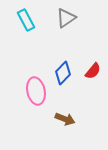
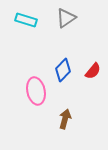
cyan rectangle: rotated 45 degrees counterclockwise
blue diamond: moved 3 px up
brown arrow: rotated 96 degrees counterclockwise
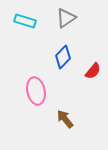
cyan rectangle: moved 1 px left, 1 px down
blue diamond: moved 13 px up
brown arrow: rotated 54 degrees counterclockwise
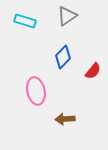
gray triangle: moved 1 px right, 2 px up
brown arrow: rotated 54 degrees counterclockwise
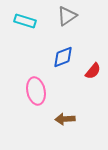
blue diamond: rotated 25 degrees clockwise
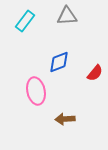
gray triangle: rotated 30 degrees clockwise
cyan rectangle: rotated 70 degrees counterclockwise
blue diamond: moved 4 px left, 5 px down
red semicircle: moved 2 px right, 2 px down
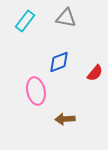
gray triangle: moved 1 px left, 2 px down; rotated 15 degrees clockwise
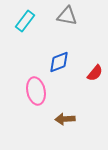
gray triangle: moved 1 px right, 2 px up
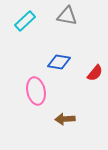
cyan rectangle: rotated 10 degrees clockwise
blue diamond: rotated 30 degrees clockwise
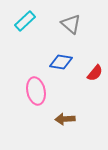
gray triangle: moved 4 px right, 8 px down; rotated 30 degrees clockwise
blue diamond: moved 2 px right
